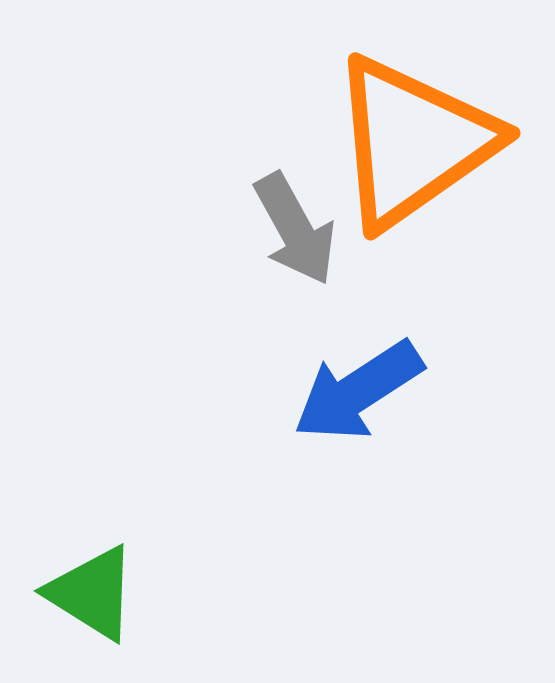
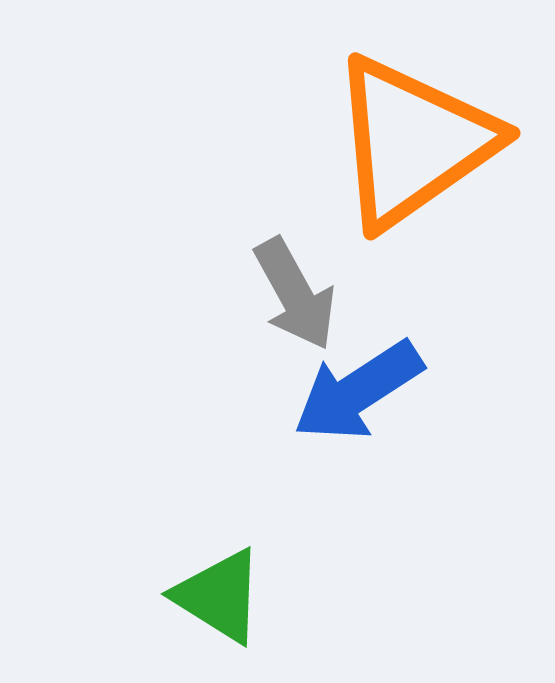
gray arrow: moved 65 px down
green triangle: moved 127 px right, 3 px down
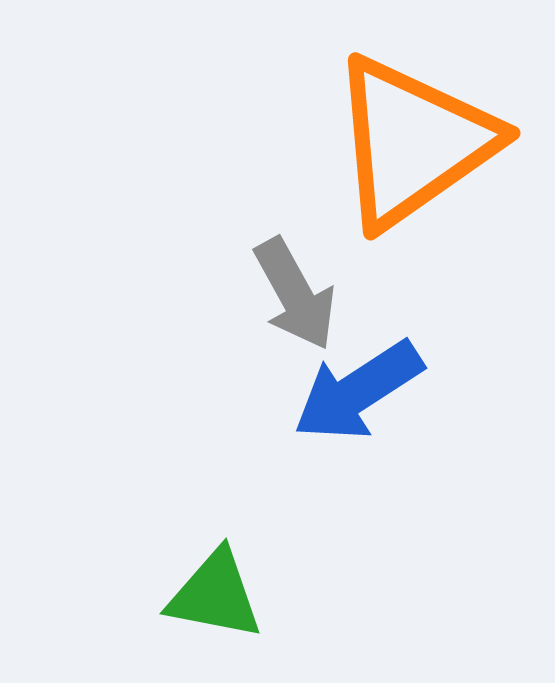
green triangle: moved 4 px left, 1 px up; rotated 21 degrees counterclockwise
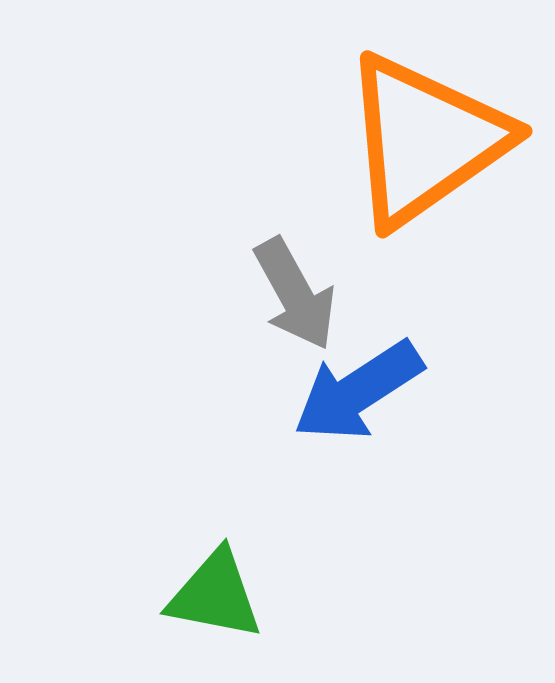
orange triangle: moved 12 px right, 2 px up
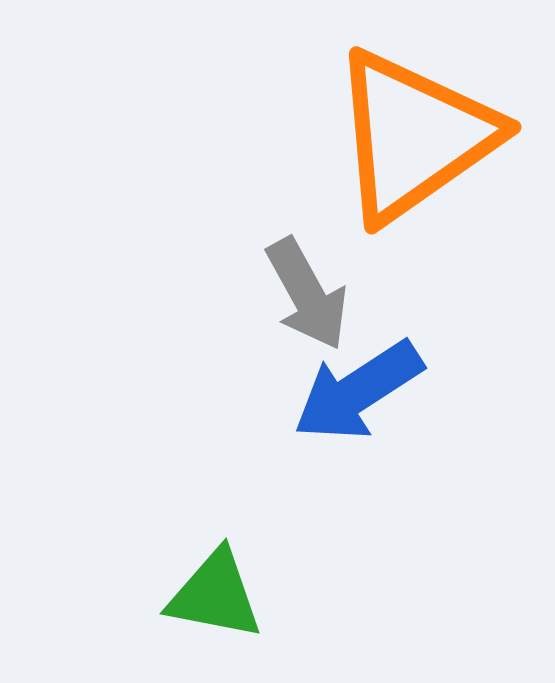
orange triangle: moved 11 px left, 4 px up
gray arrow: moved 12 px right
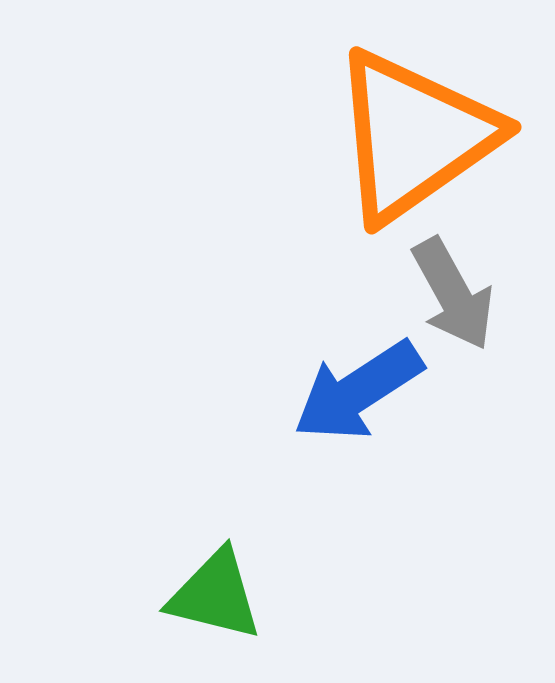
gray arrow: moved 146 px right
green triangle: rotated 3 degrees clockwise
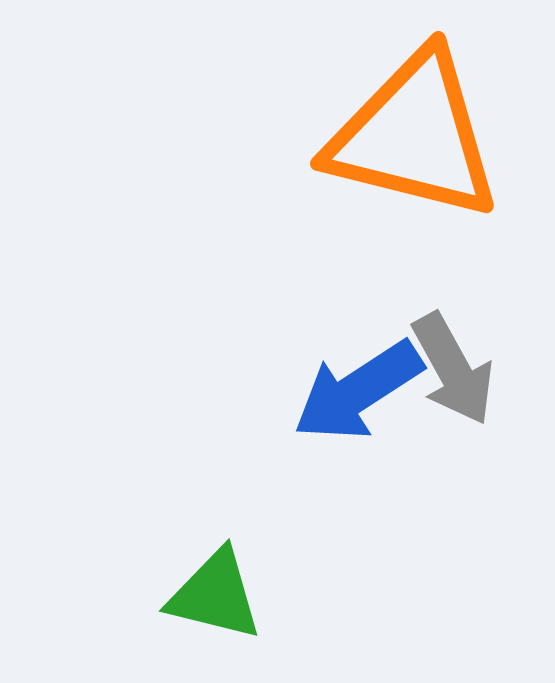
orange triangle: rotated 49 degrees clockwise
gray arrow: moved 75 px down
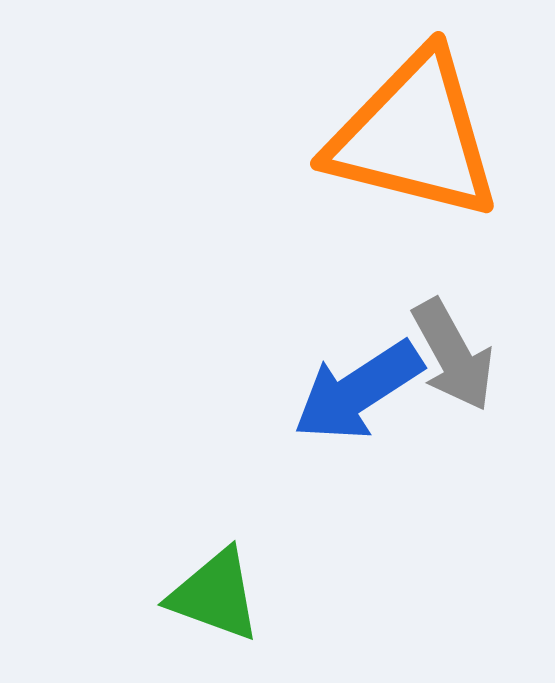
gray arrow: moved 14 px up
green triangle: rotated 6 degrees clockwise
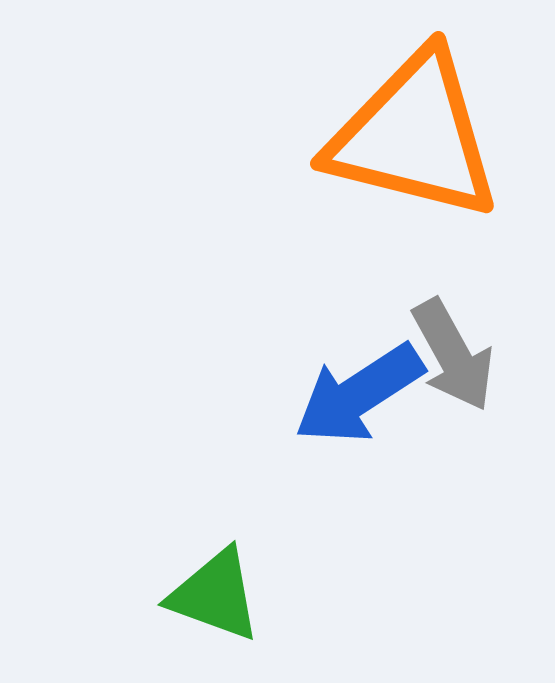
blue arrow: moved 1 px right, 3 px down
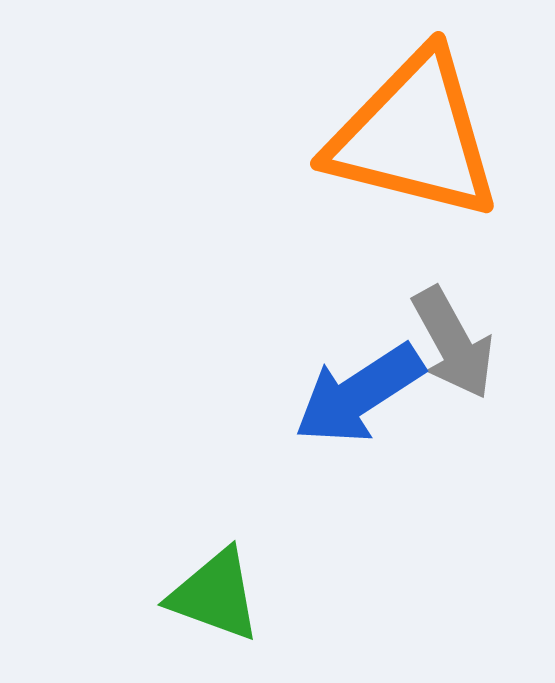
gray arrow: moved 12 px up
